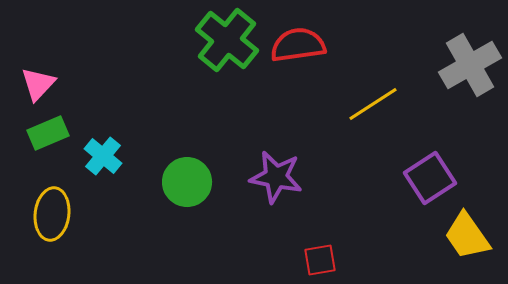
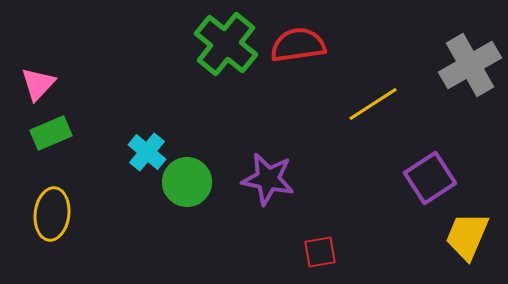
green cross: moved 1 px left, 4 px down
green rectangle: moved 3 px right
cyan cross: moved 44 px right, 4 px up
purple star: moved 8 px left, 2 px down
yellow trapezoid: rotated 58 degrees clockwise
red square: moved 8 px up
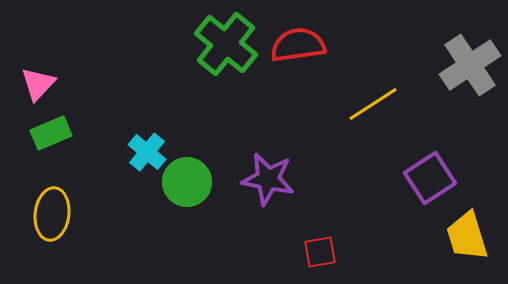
gray cross: rotated 4 degrees counterclockwise
yellow trapezoid: rotated 40 degrees counterclockwise
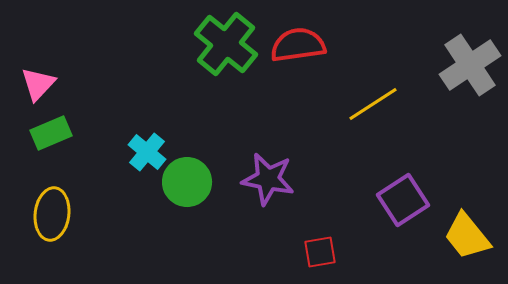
purple square: moved 27 px left, 22 px down
yellow trapezoid: rotated 22 degrees counterclockwise
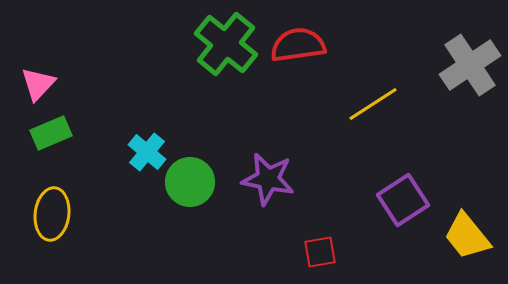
green circle: moved 3 px right
